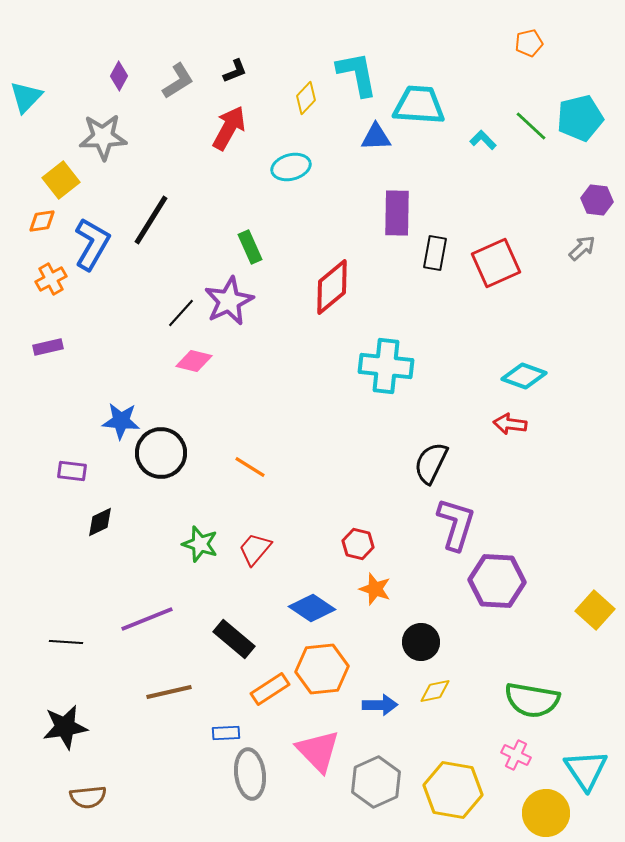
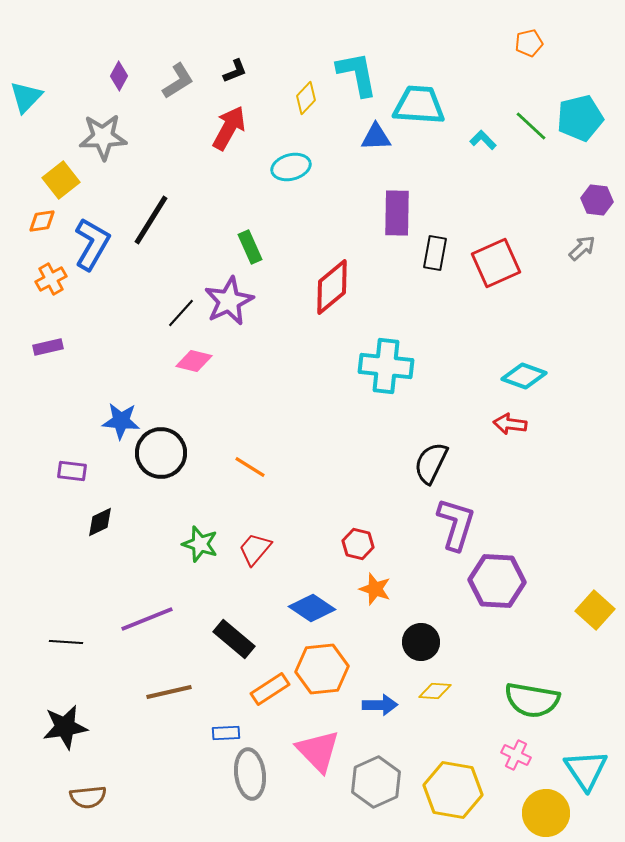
yellow diamond at (435, 691): rotated 16 degrees clockwise
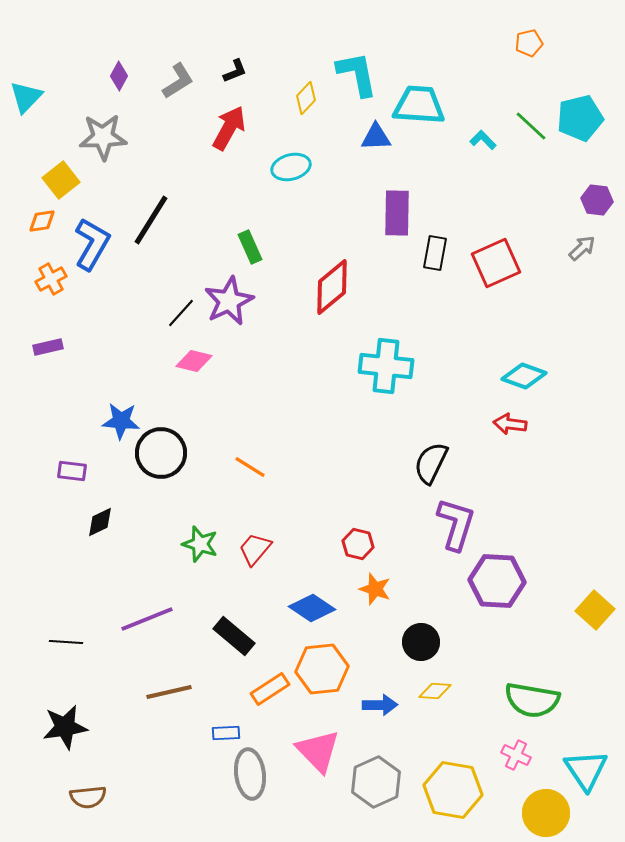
black rectangle at (234, 639): moved 3 px up
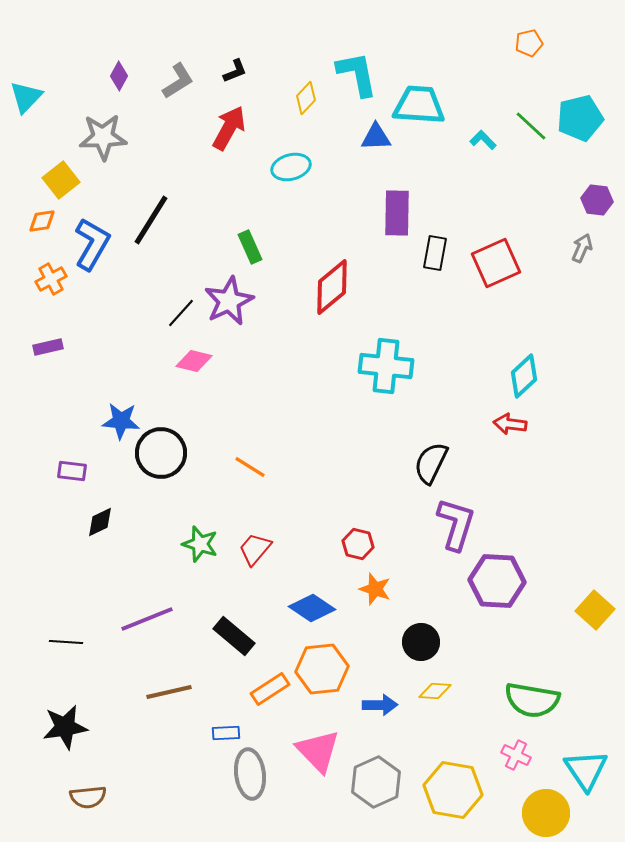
gray arrow at (582, 248): rotated 24 degrees counterclockwise
cyan diamond at (524, 376): rotated 63 degrees counterclockwise
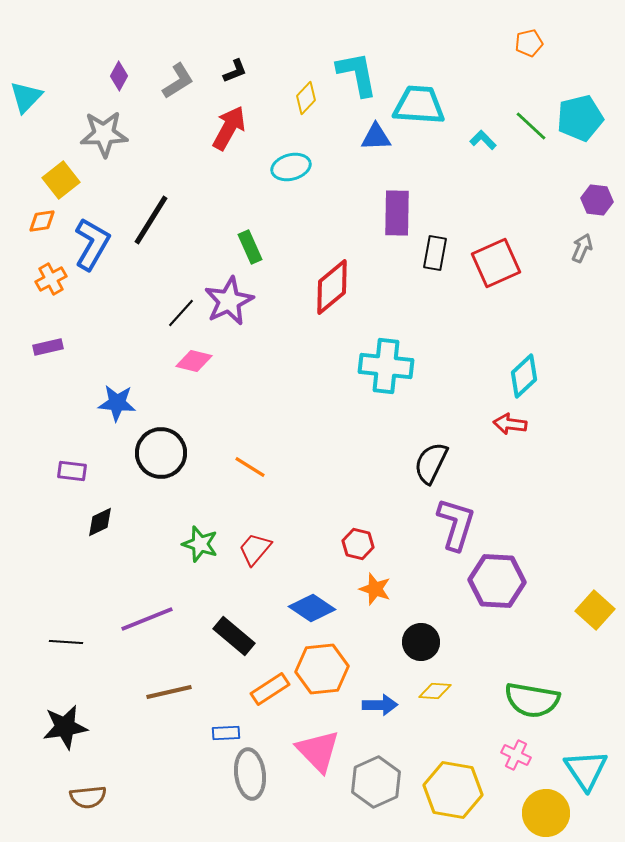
gray star at (103, 137): moved 1 px right, 3 px up
blue star at (121, 421): moved 4 px left, 18 px up
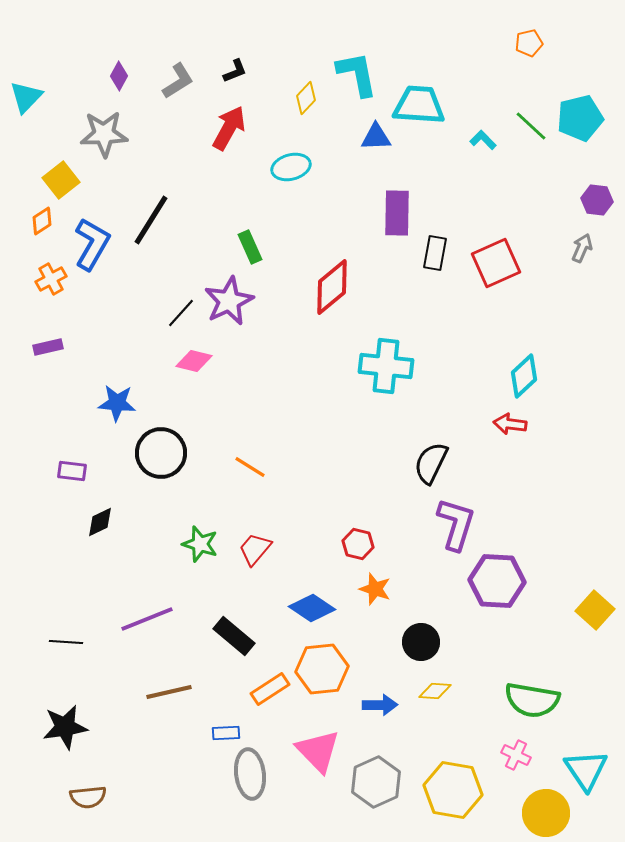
orange diamond at (42, 221): rotated 24 degrees counterclockwise
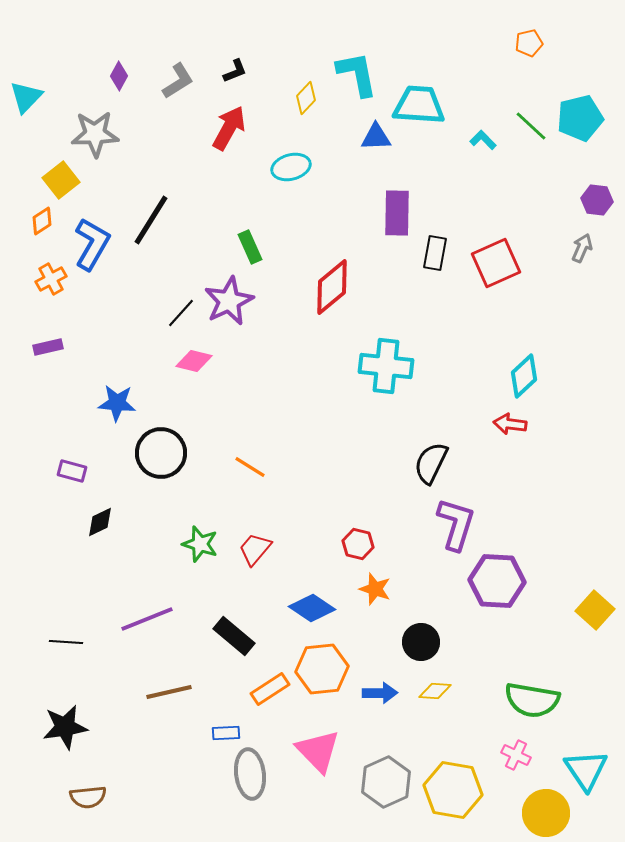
gray star at (104, 134): moved 9 px left
purple rectangle at (72, 471): rotated 8 degrees clockwise
blue arrow at (380, 705): moved 12 px up
gray hexagon at (376, 782): moved 10 px right
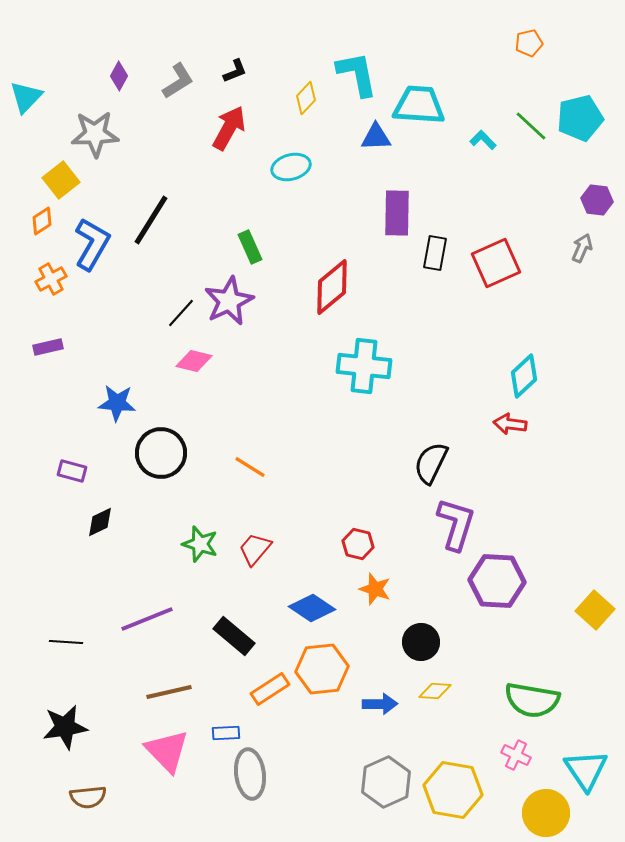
cyan cross at (386, 366): moved 22 px left
blue arrow at (380, 693): moved 11 px down
pink triangle at (318, 751): moved 151 px left
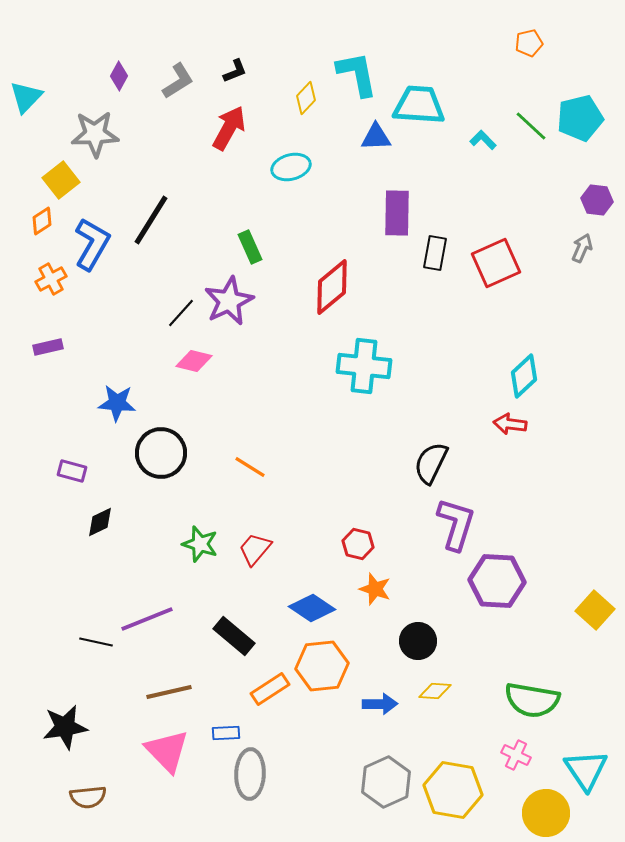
black line at (66, 642): moved 30 px right; rotated 8 degrees clockwise
black circle at (421, 642): moved 3 px left, 1 px up
orange hexagon at (322, 669): moved 3 px up
gray ellipse at (250, 774): rotated 9 degrees clockwise
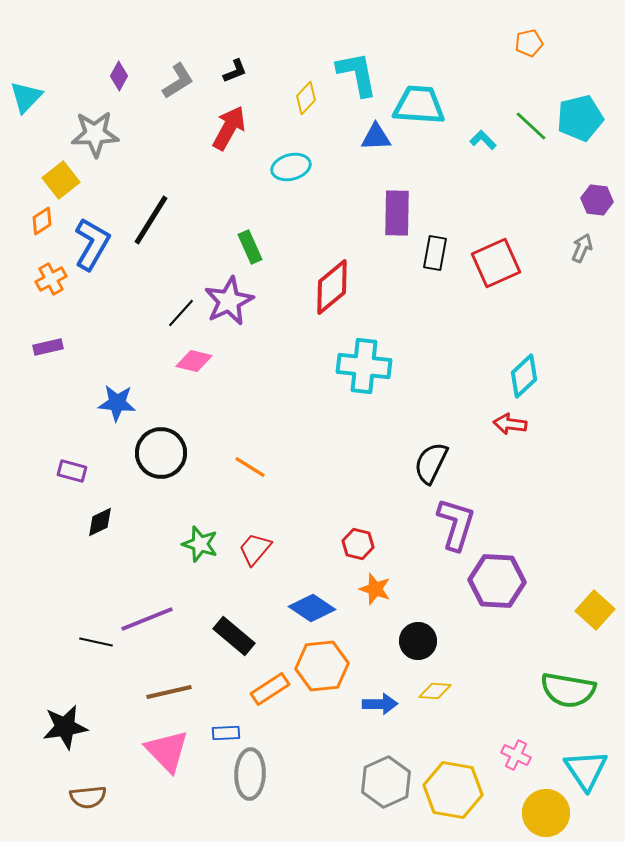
green semicircle at (532, 700): moved 36 px right, 10 px up
